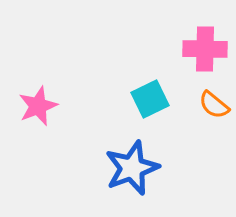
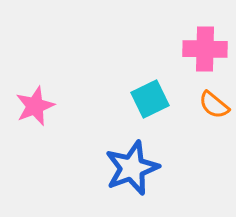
pink star: moved 3 px left
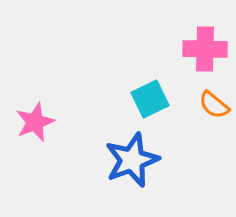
pink star: moved 16 px down
blue star: moved 8 px up
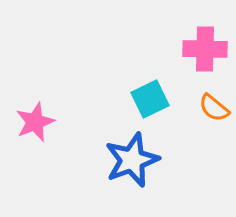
orange semicircle: moved 3 px down
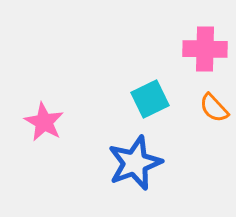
orange semicircle: rotated 8 degrees clockwise
pink star: moved 9 px right; rotated 21 degrees counterclockwise
blue star: moved 3 px right, 3 px down
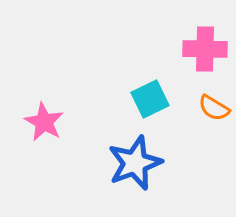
orange semicircle: rotated 16 degrees counterclockwise
